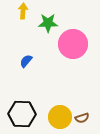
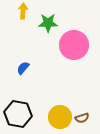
pink circle: moved 1 px right, 1 px down
blue semicircle: moved 3 px left, 7 px down
black hexagon: moved 4 px left; rotated 8 degrees clockwise
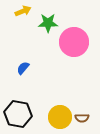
yellow arrow: rotated 63 degrees clockwise
pink circle: moved 3 px up
brown semicircle: rotated 16 degrees clockwise
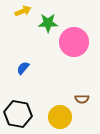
brown semicircle: moved 19 px up
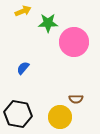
brown semicircle: moved 6 px left
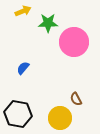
brown semicircle: rotated 64 degrees clockwise
yellow circle: moved 1 px down
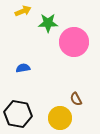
blue semicircle: rotated 40 degrees clockwise
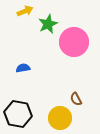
yellow arrow: moved 2 px right
green star: moved 1 px down; rotated 24 degrees counterclockwise
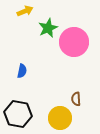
green star: moved 4 px down
blue semicircle: moved 1 px left, 3 px down; rotated 112 degrees clockwise
brown semicircle: rotated 24 degrees clockwise
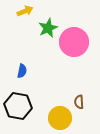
brown semicircle: moved 3 px right, 3 px down
black hexagon: moved 8 px up
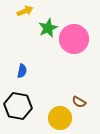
pink circle: moved 3 px up
brown semicircle: rotated 56 degrees counterclockwise
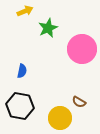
pink circle: moved 8 px right, 10 px down
black hexagon: moved 2 px right
